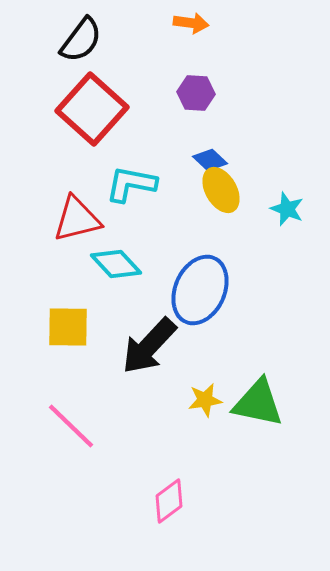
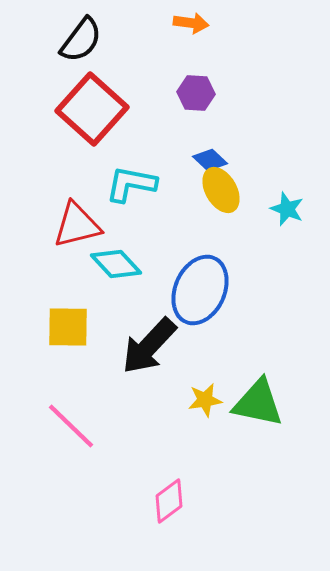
red triangle: moved 6 px down
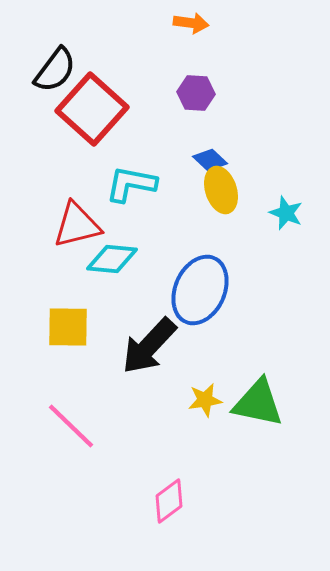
black semicircle: moved 26 px left, 30 px down
yellow ellipse: rotated 12 degrees clockwise
cyan star: moved 1 px left, 4 px down
cyan diamond: moved 4 px left, 5 px up; rotated 42 degrees counterclockwise
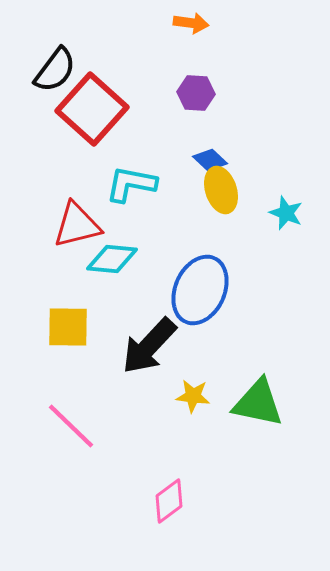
yellow star: moved 12 px left, 4 px up; rotated 16 degrees clockwise
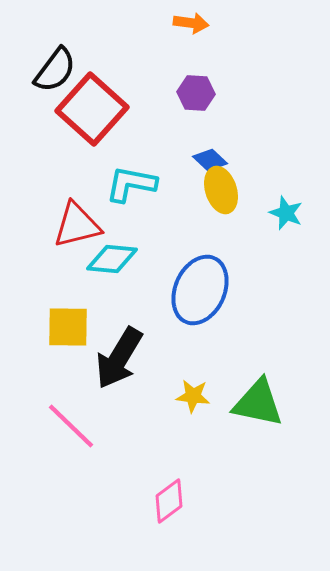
black arrow: moved 30 px left, 12 px down; rotated 12 degrees counterclockwise
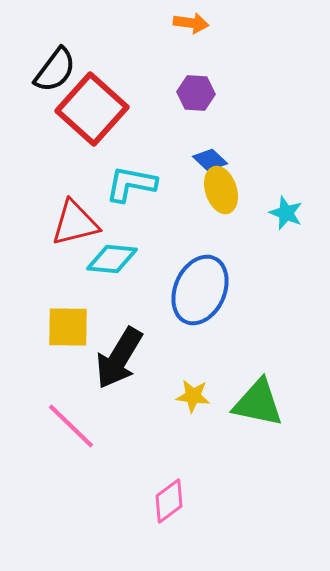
red triangle: moved 2 px left, 2 px up
